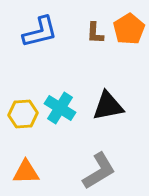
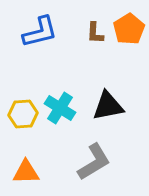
gray L-shape: moved 5 px left, 9 px up
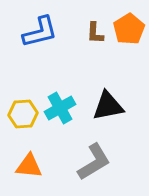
cyan cross: rotated 28 degrees clockwise
orange triangle: moved 3 px right, 6 px up; rotated 8 degrees clockwise
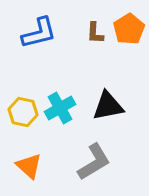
blue L-shape: moved 1 px left, 1 px down
yellow hexagon: moved 2 px up; rotated 16 degrees clockwise
orange triangle: rotated 36 degrees clockwise
